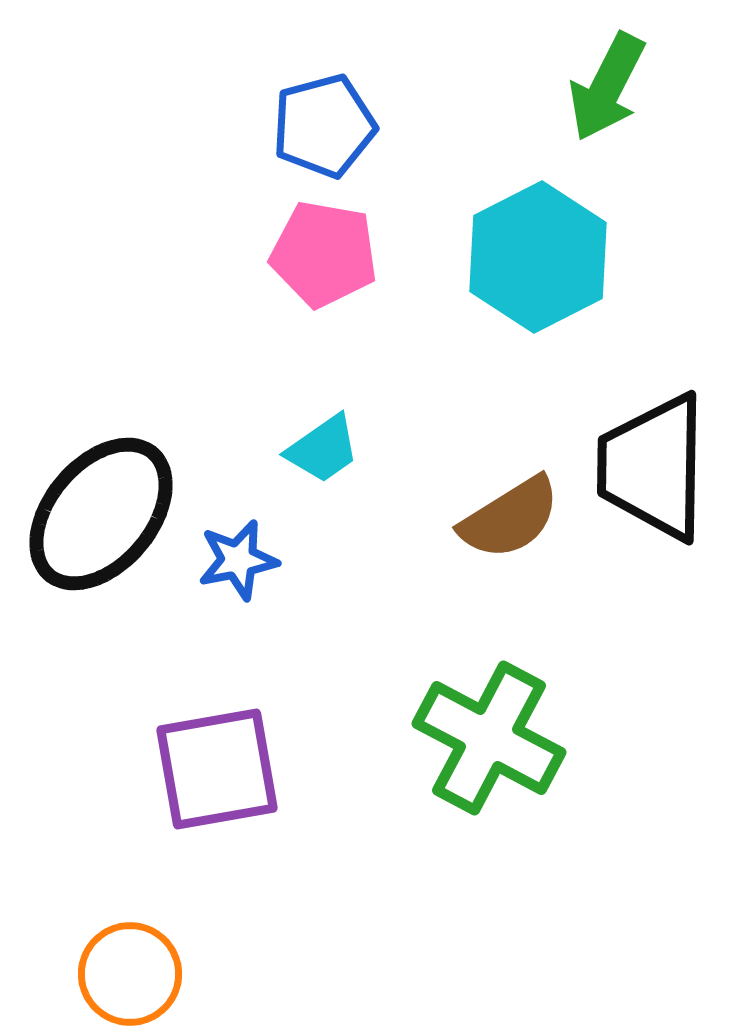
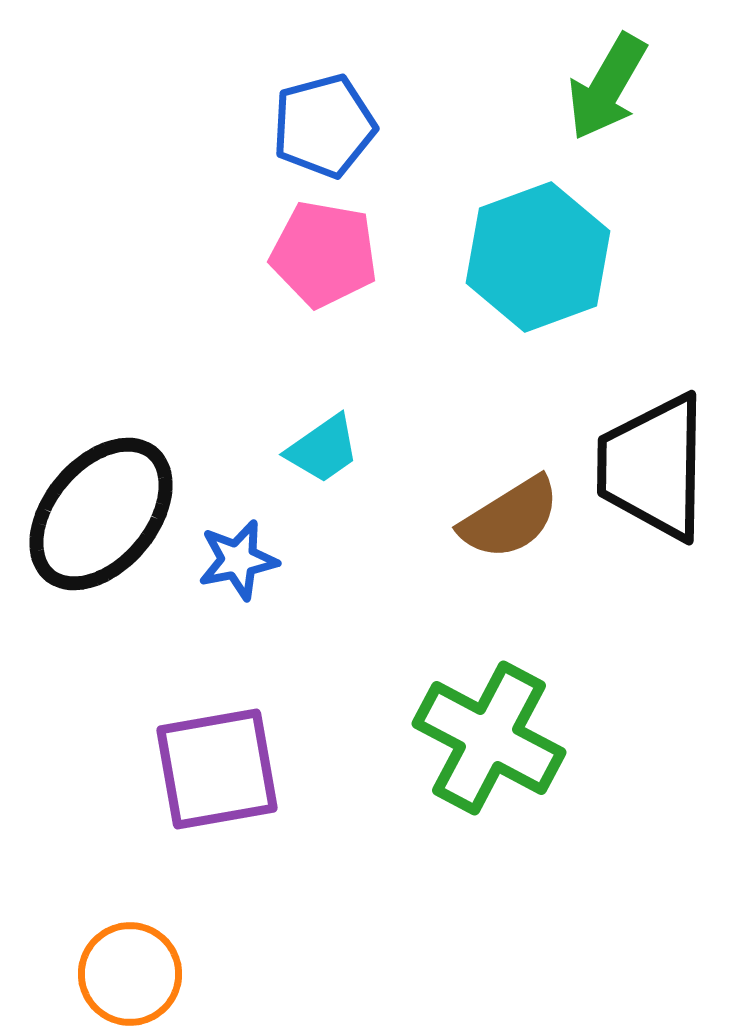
green arrow: rotated 3 degrees clockwise
cyan hexagon: rotated 7 degrees clockwise
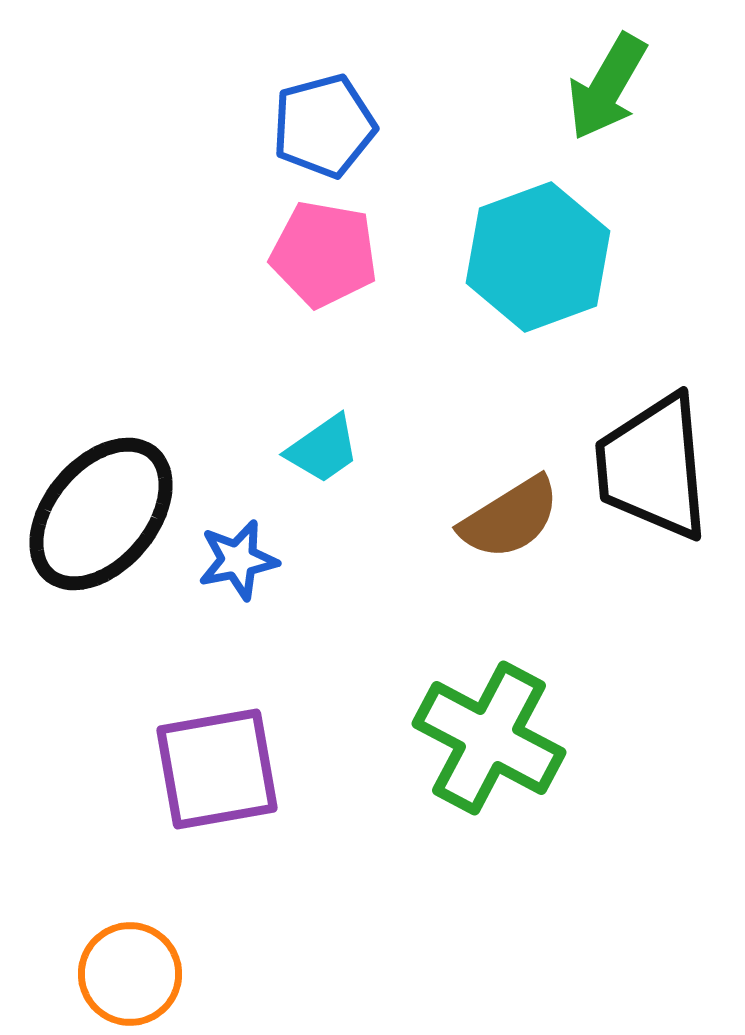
black trapezoid: rotated 6 degrees counterclockwise
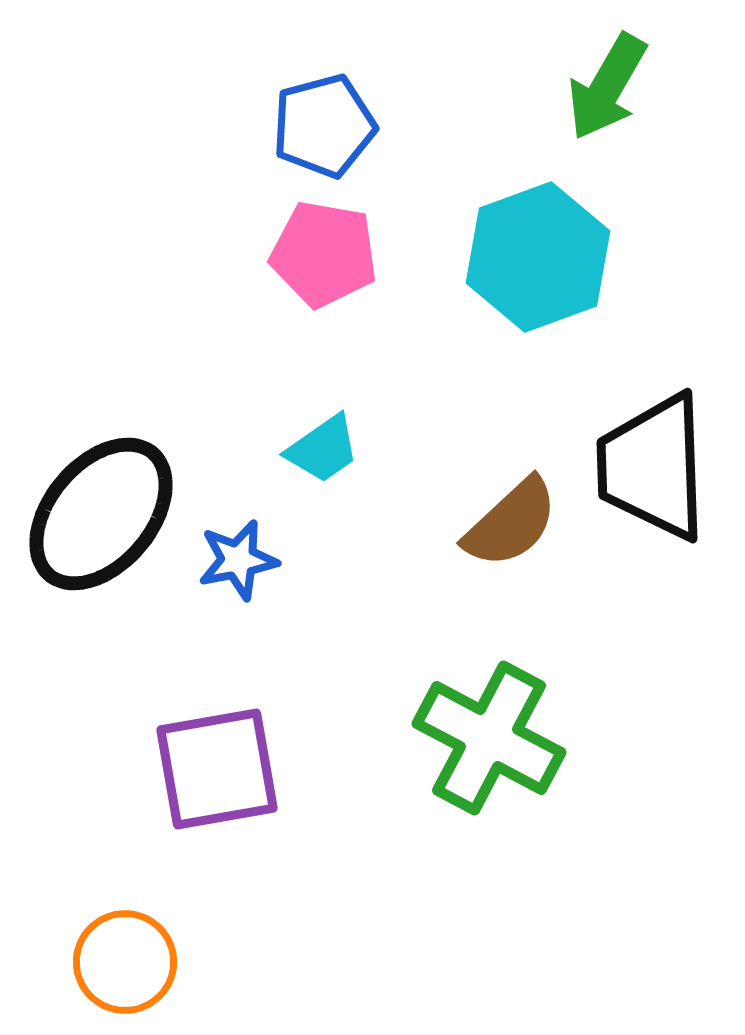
black trapezoid: rotated 3 degrees clockwise
brown semicircle: moved 1 px right, 5 px down; rotated 11 degrees counterclockwise
orange circle: moved 5 px left, 12 px up
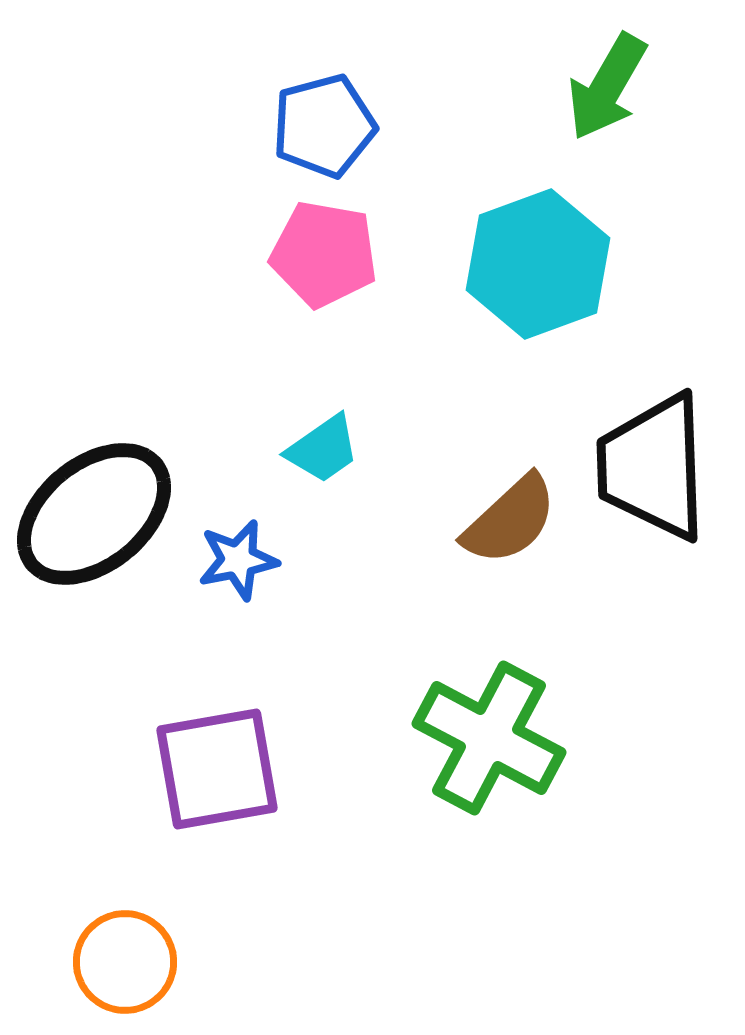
cyan hexagon: moved 7 px down
black ellipse: moved 7 px left; rotated 11 degrees clockwise
brown semicircle: moved 1 px left, 3 px up
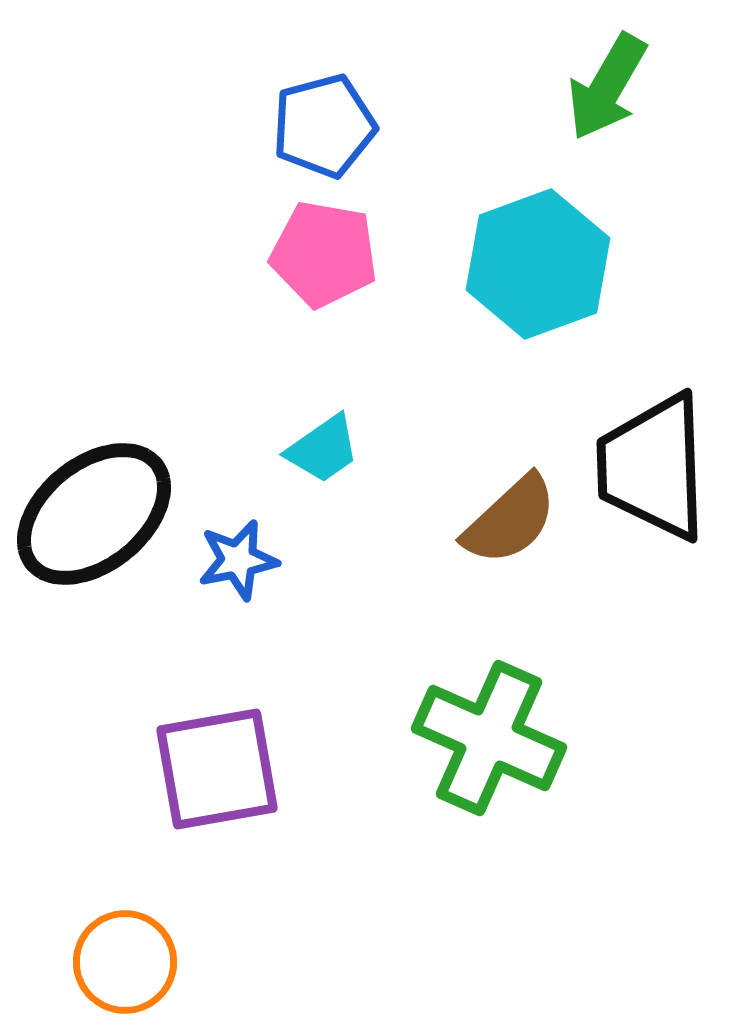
green cross: rotated 4 degrees counterclockwise
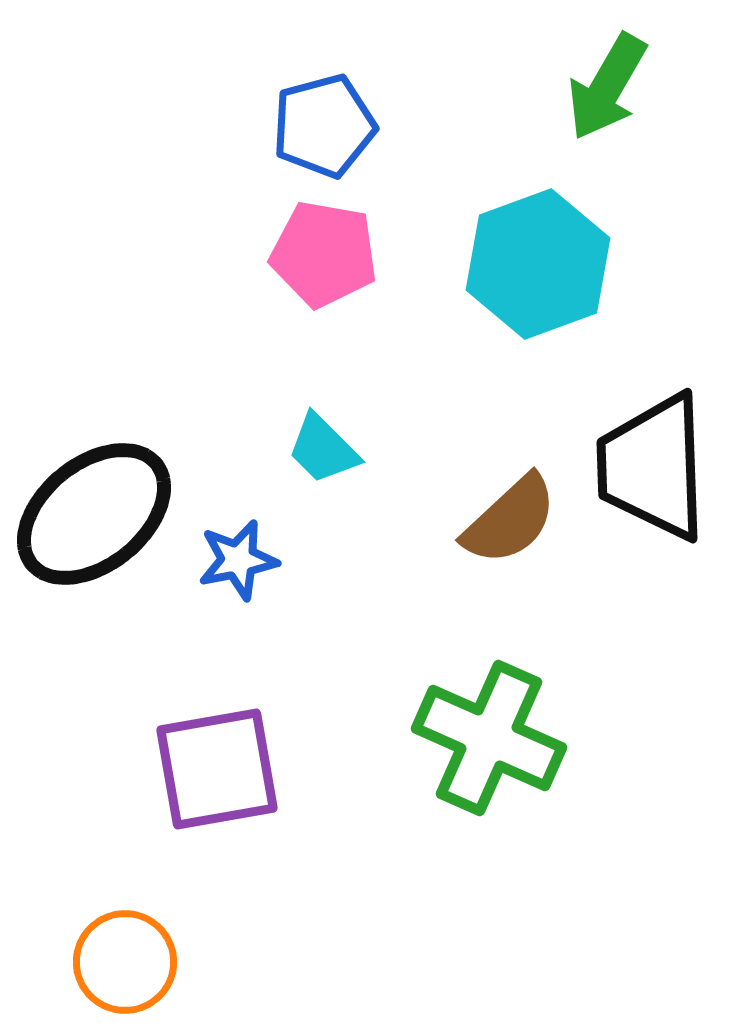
cyan trapezoid: rotated 80 degrees clockwise
